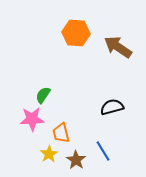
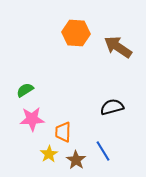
green semicircle: moved 18 px left, 5 px up; rotated 24 degrees clockwise
orange trapezoid: moved 2 px right, 1 px up; rotated 15 degrees clockwise
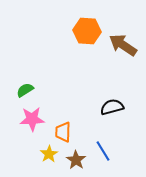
orange hexagon: moved 11 px right, 2 px up
brown arrow: moved 5 px right, 2 px up
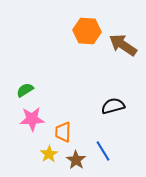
black semicircle: moved 1 px right, 1 px up
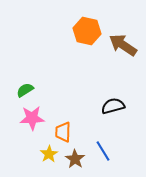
orange hexagon: rotated 8 degrees clockwise
pink star: moved 1 px up
brown star: moved 1 px left, 1 px up
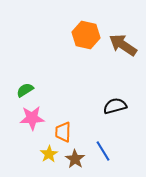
orange hexagon: moved 1 px left, 4 px down
black semicircle: moved 2 px right
